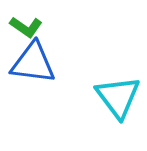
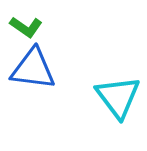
blue triangle: moved 6 px down
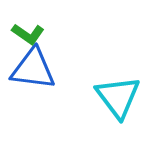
green L-shape: moved 2 px right, 7 px down
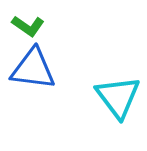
green L-shape: moved 8 px up
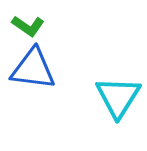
cyan triangle: rotated 9 degrees clockwise
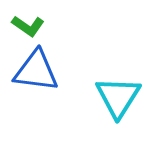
blue triangle: moved 3 px right, 2 px down
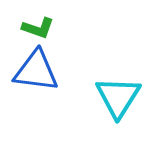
green L-shape: moved 10 px right, 2 px down; rotated 16 degrees counterclockwise
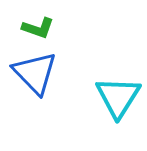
blue triangle: moved 1 px left, 2 px down; rotated 39 degrees clockwise
